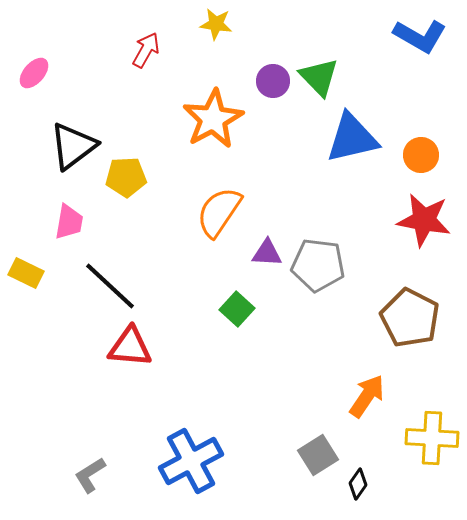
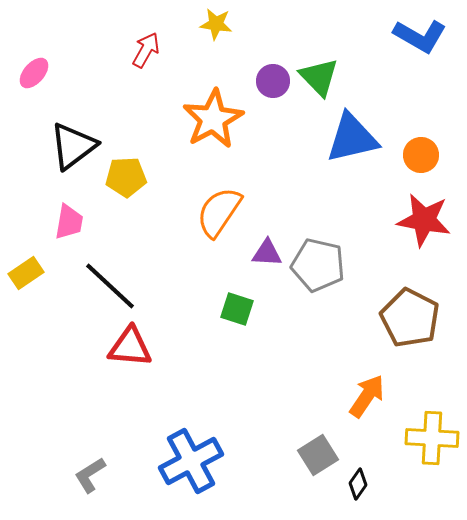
gray pentagon: rotated 6 degrees clockwise
yellow rectangle: rotated 60 degrees counterclockwise
green square: rotated 24 degrees counterclockwise
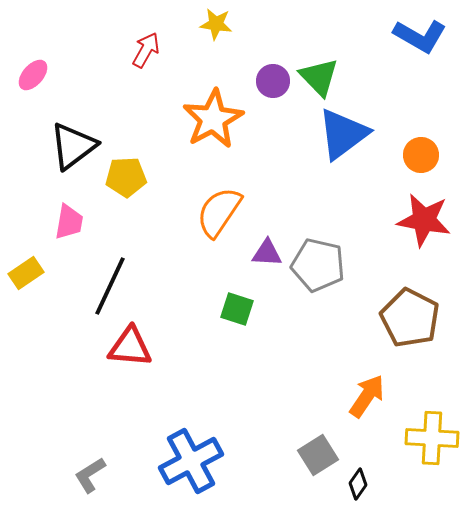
pink ellipse: moved 1 px left, 2 px down
blue triangle: moved 9 px left, 4 px up; rotated 24 degrees counterclockwise
black line: rotated 72 degrees clockwise
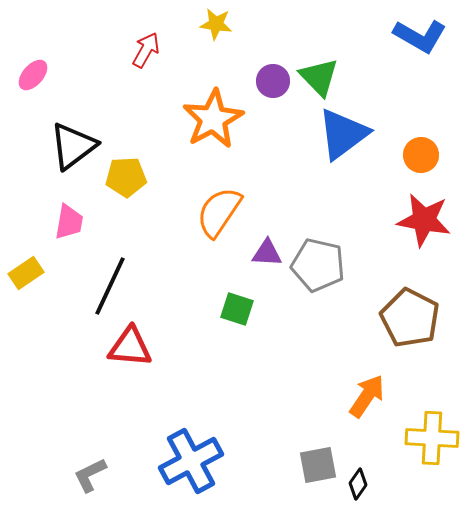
gray square: moved 10 px down; rotated 21 degrees clockwise
gray L-shape: rotated 6 degrees clockwise
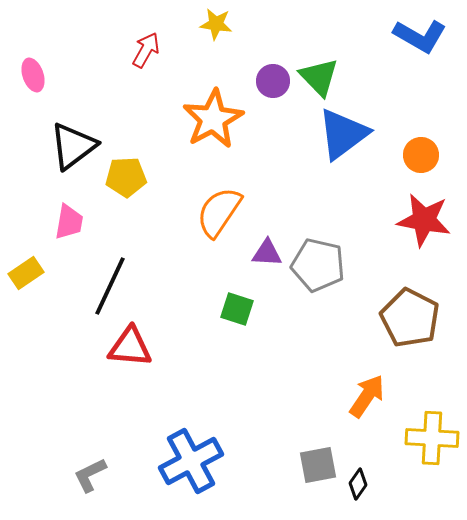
pink ellipse: rotated 60 degrees counterclockwise
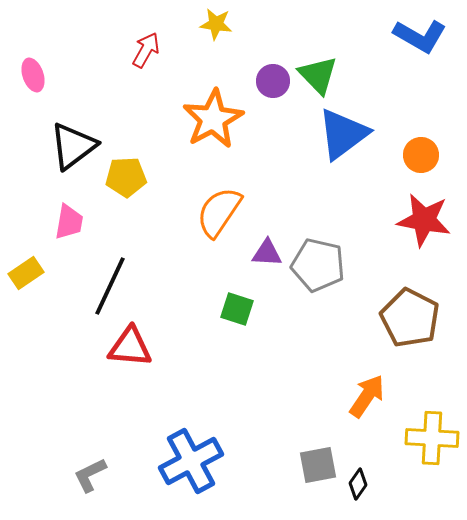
green triangle: moved 1 px left, 2 px up
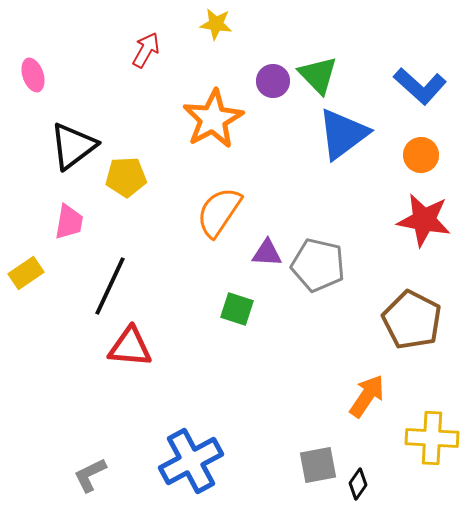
blue L-shape: moved 50 px down; rotated 12 degrees clockwise
brown pentagon: moved 2 px right, 2 px down
